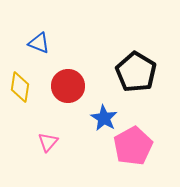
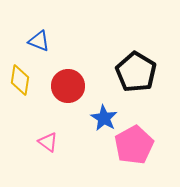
blue triangle: moved 2 px up
yellow diamond: moved 7 px up
pink triangle: rotated 35 degrees counterclockwise
pink pentagon: moved 1 px right, 1 px up
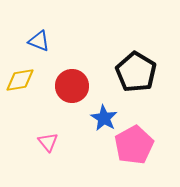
yellow diamond: rotated 72 degrees clockwise
red circle: moved 4 px right
pink triangle: rotated 15 degrees clockwise
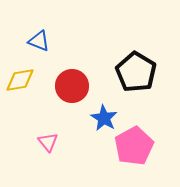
pink pentagon: moved 1 px down
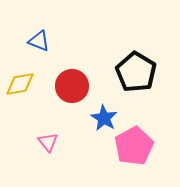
yellow diamond: moved 4 px down
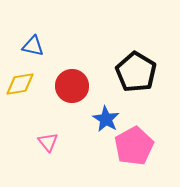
blue triangle: moved 6 px left, 5 px down; rotated 10 degrees counterclockwise
blue star: moved 2 px right, 1 px down
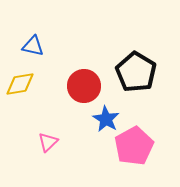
red circle: moved 12 px right
pink triangle: rotated 25 degrees clockwise
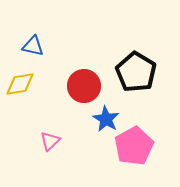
pink triangle: moved 2 px right, 1 px up
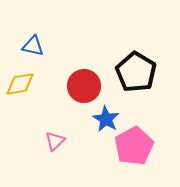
pink triangle: moved 5 px right
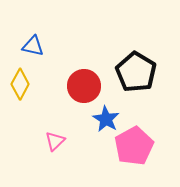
yellow diamond: rotated 52 degrees counterclockwise
